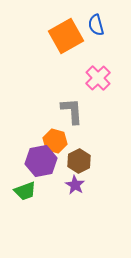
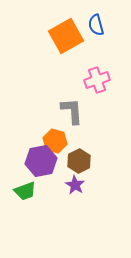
pink cross: moved 1 px left, 2 px down; rotated 25 degrees clockwise
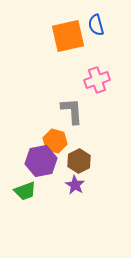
orange square: moved 2 px right; rotated 16 degrees clockwise
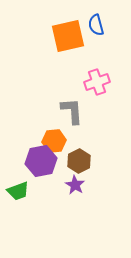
pink cross: moved 2 px down
orange hexagon: moved 1 px left; rotated 20 degrees counterclockwise
green trapezoid: moved 7 px left
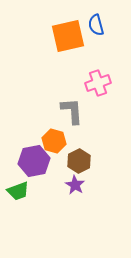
pink cross: moved 1 px right, 1 px down
orange hexagon: rotated 20 degrees clockwise
purple hexagon: moved 7 px left
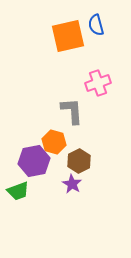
orange hexagon: moved 1 px down
purple star: moved 3 px left, 1 px up
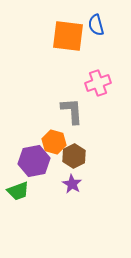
orange square: rotated 20 degrees clockwise
brown hexagon: moved 5 px left, 5 px up
